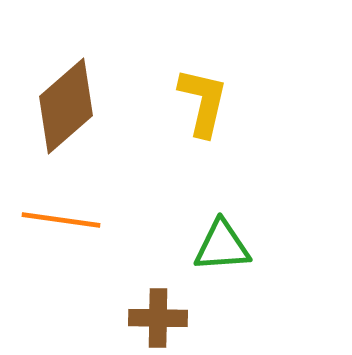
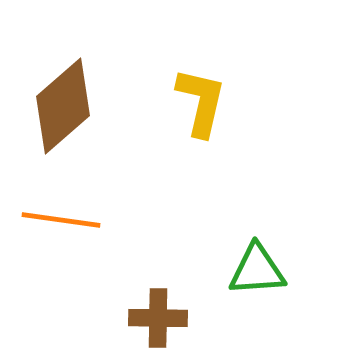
yellow L-shape: moved 2 px left
brown diamond: moved 3 px left
green triangle: moved 35 px right, 24 px down
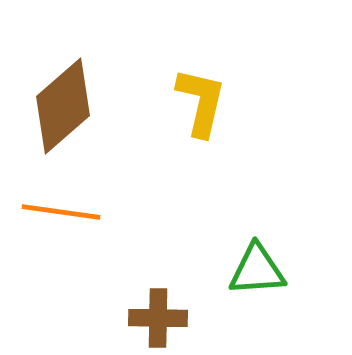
orange line: moved 8 px up
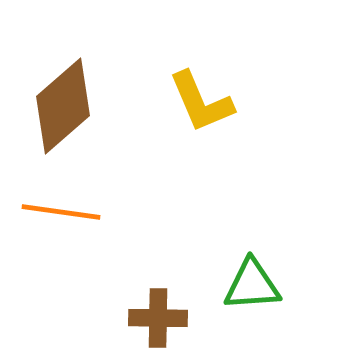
yellow L-shape: rotated 144 degrees clockwise
green triangle: moved 5 px left, 15 px down
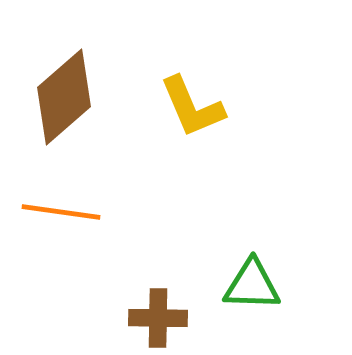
yellow L-shape: moved 9 px left, 5 px down
brown diamond: moved 1 px right, 9 px up
green triangle: rotated 6 degrees clockwise
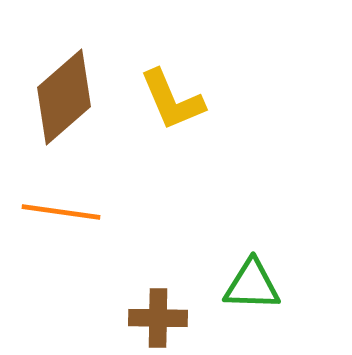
yellow L-shape: moved 20 px left, 7 px up
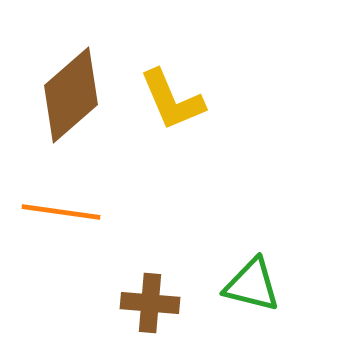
brown diamond: moved 7 px right, 2 px up
green triangle: rotated 12 degrees clockwise
brown cross: moved 8 px left, 15 px up; rotated 4 degrees clockwise
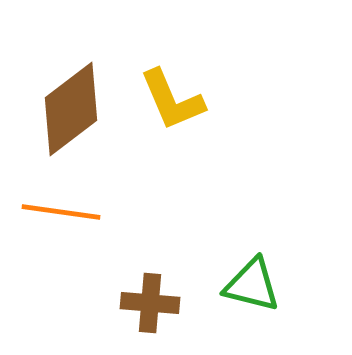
brown diamond: moved 14 px down; rotated 4 degrees clockwise
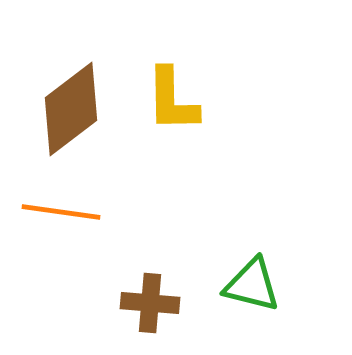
yellow L-shape: rotated 22 degrees clockwise
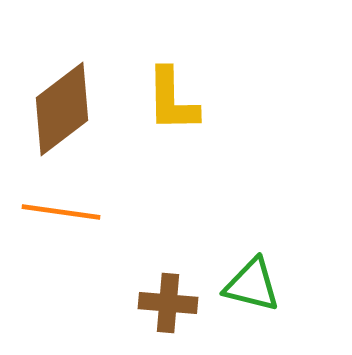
brown diamond: moved 9 px left
brown cross: moved 18 px right
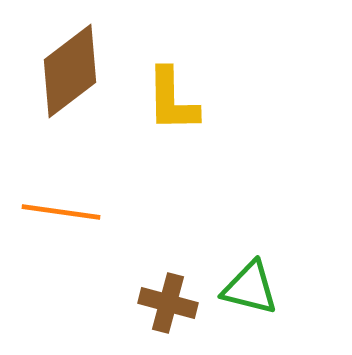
brown diamond: moved 8 px right, 38 px up
green triangle: moved 2 px left, 3 px down
brown cross: rotated 10 degrees clockwise
